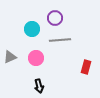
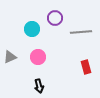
gray line: moved 21 px right, 8 px up
pink circle: moved 2 px right, 1 px up
red rectangle: rotated 32 degrees counterclockwise
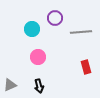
gray triangle: moved 28 px down
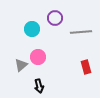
gray triangle: moved 11 px right, 20 px up; rotated 16 degrees counterclockwise
